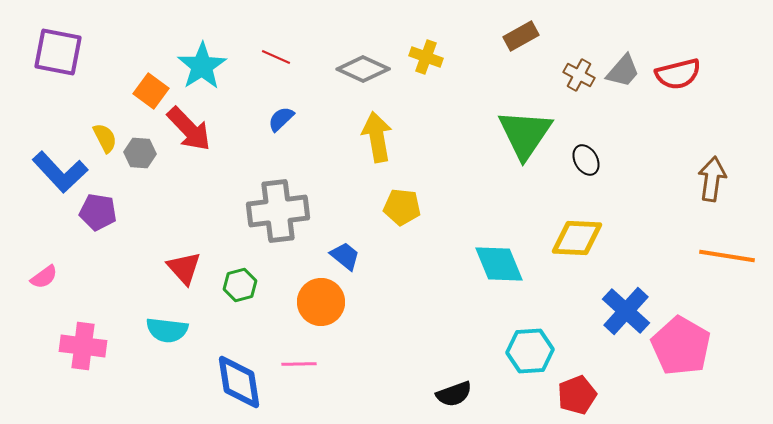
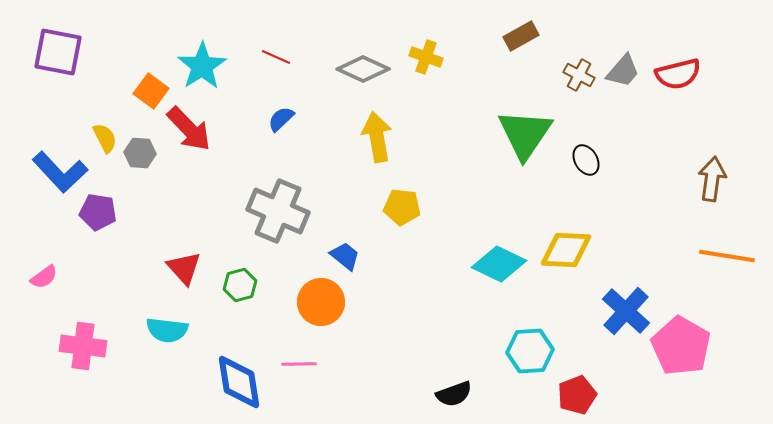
gray cross: rotated 30 degrees clockwise
yellow diamond: moved 11 px left, 12 px down
cyan diamond: rotated 42 degrees counterclockwise
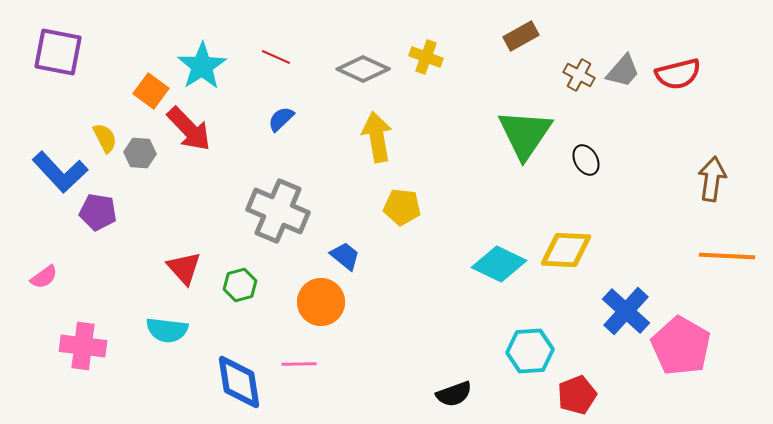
orange line: rotated 6 degrees counterclockwise
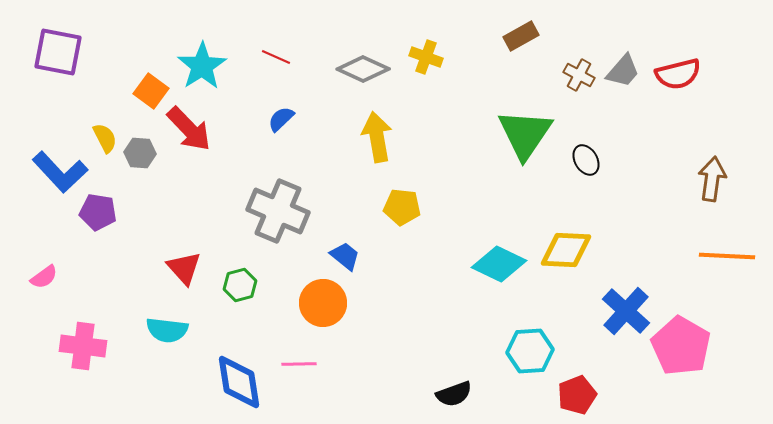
orange circle: moved 2 px right, 1 px down
